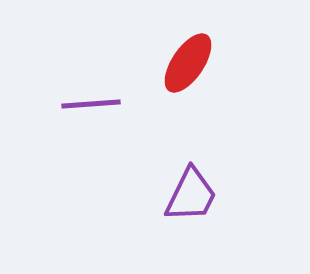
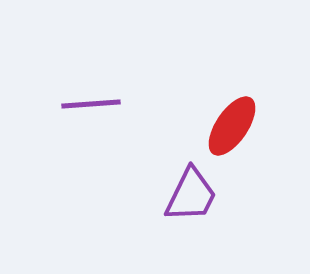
red ellipse: moved 44 px right, 63 px down
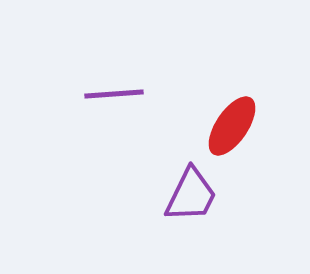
purple line: moved 23 px right, 10 px up
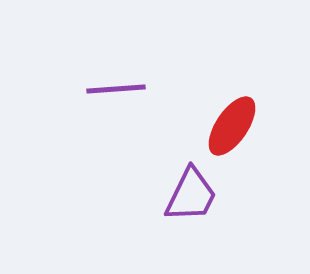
purple line: moved 2 px right, 5 px up
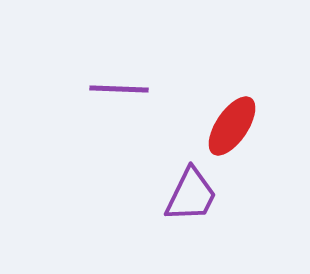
purple line: moved 3 px right; rotated 6 degrees clockwise
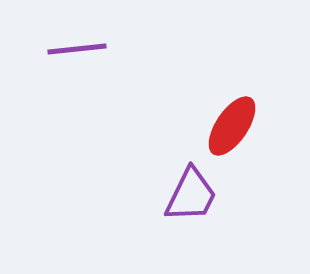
purple line: moved 42 px left, 40 px up; rotated 8 degrees counterclockwise
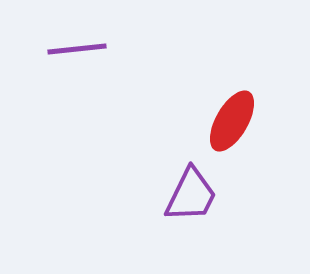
red ellipse: moved 5 px up; rotated 4 degrees counterclockwise
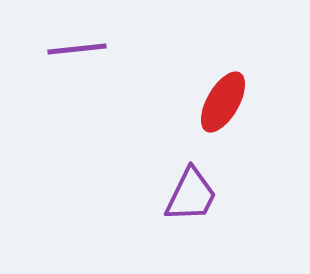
red ellipse: moved 9 px left, 19 px up
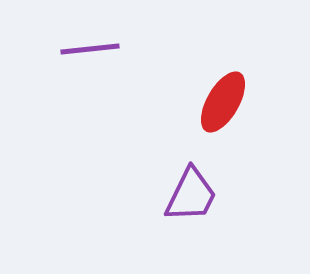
purple line: moved 13 px right
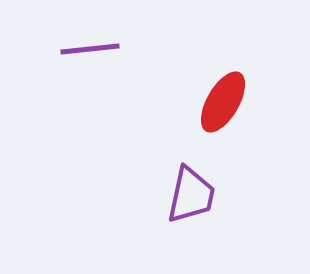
purple trapezoid: rotated 14 degrees counterclockwise
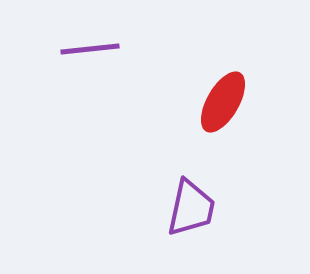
purple trapezoid: moved 13 px down
